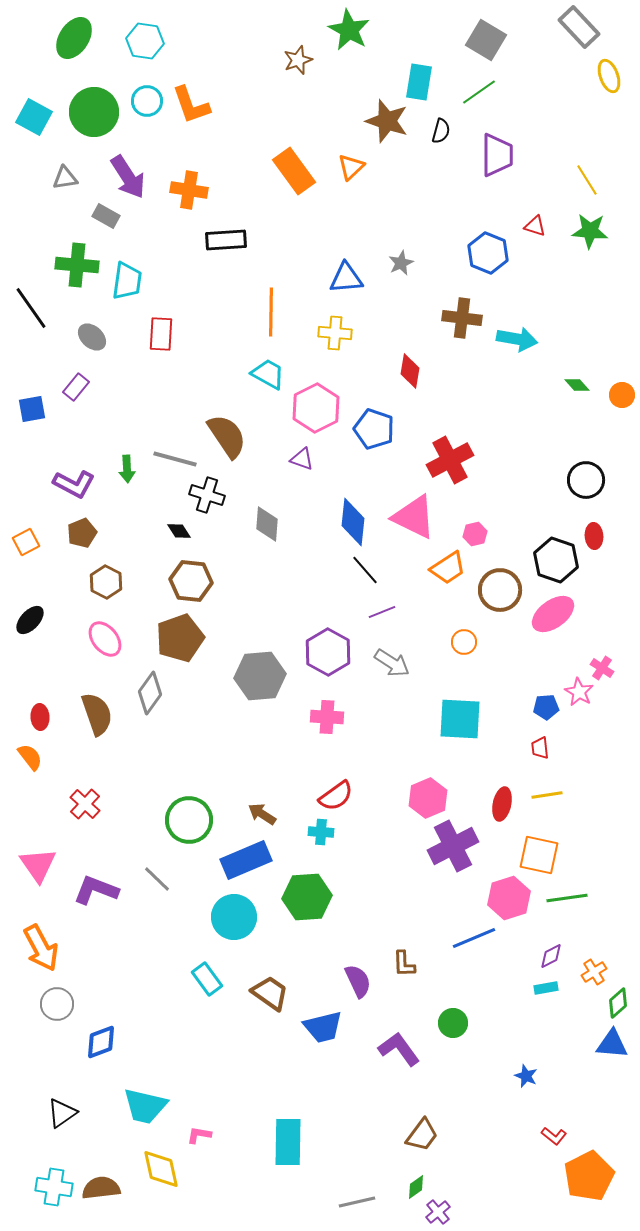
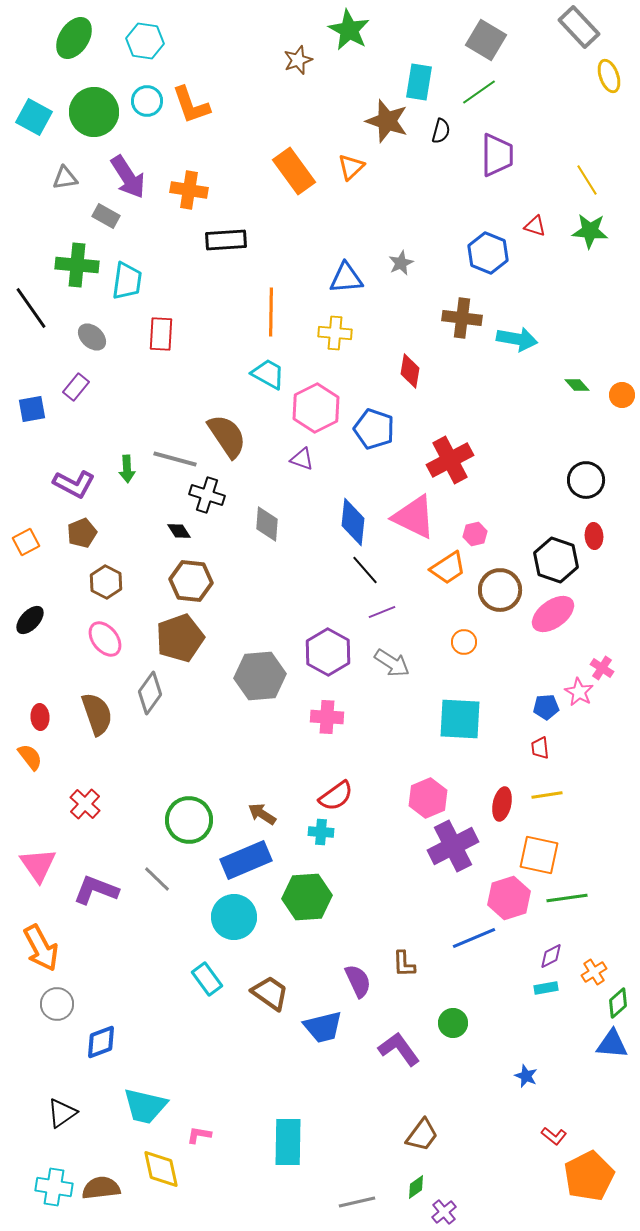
purple cross at (438, 1212): moved 6 px right
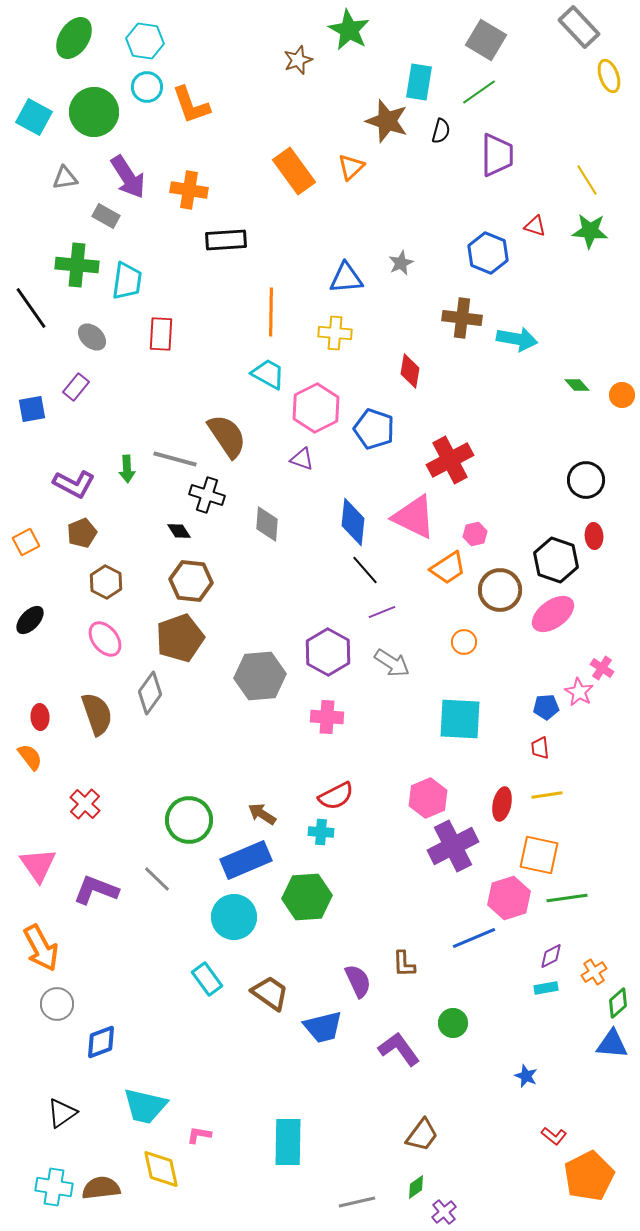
cyan circle at (147, 101): moved 14 px up
red semicircle at (336, 796): rotated 9 degrees clockwise
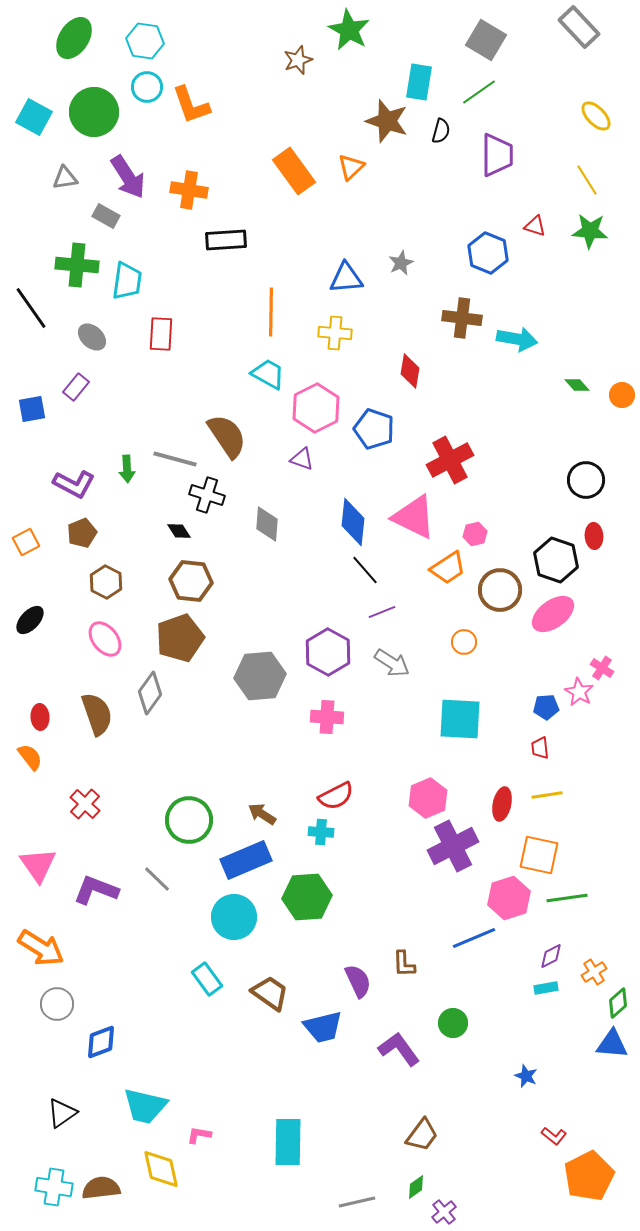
yellow ellipse at (609, 76): moved 13 px left, 40 px down; rotated 24 degrees counterclockwise
orange arrow at (41, 948): rotated 30 degrees counterclockwise
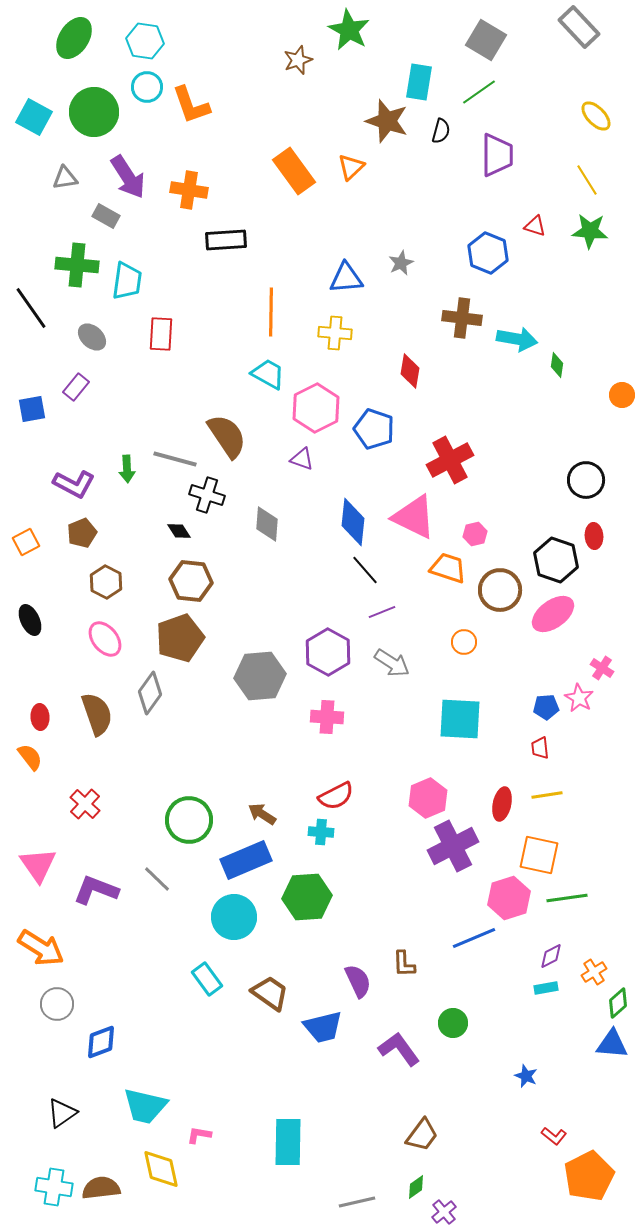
green diamond at (577, 385): moved 20 px left, 20 px up; rotated 50 degrees clockwise
orange trapezoid at (448, 568): rotated 129 degrees counterclockwise
black ellipse at (30, 620): rotated 68 degrees counterclockwise
pink star at (579, 692): moved 6 px down
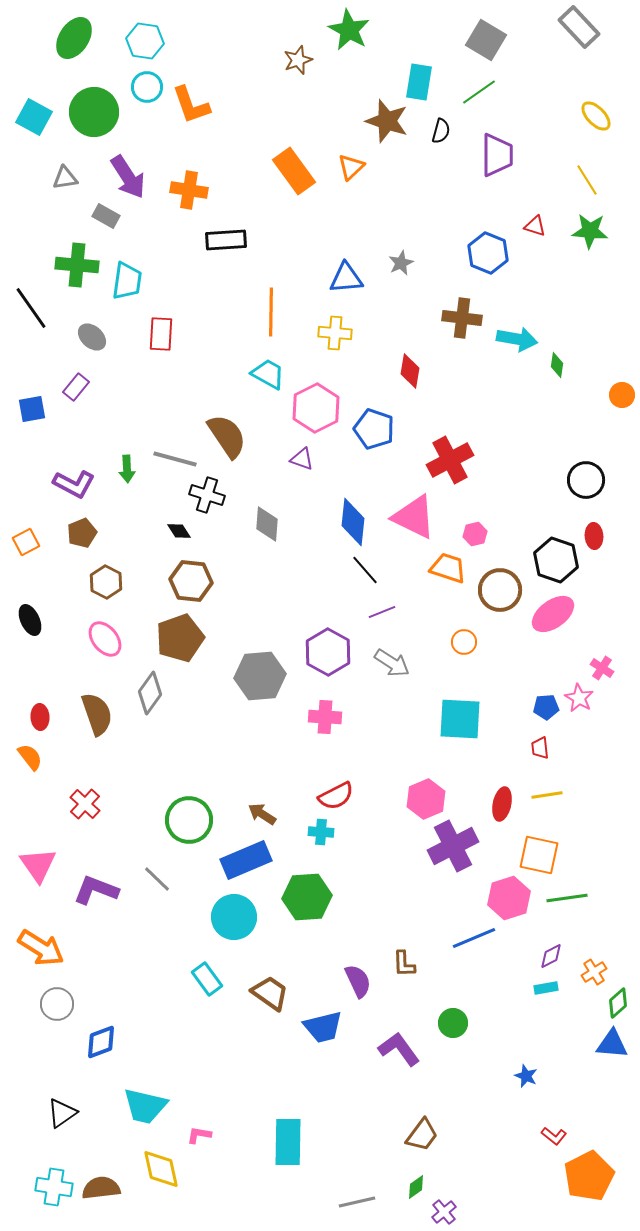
pink cross at (327, 717): moved 2 px left
pink hexagon at (428, 798): moved 2 px left, 1 px down
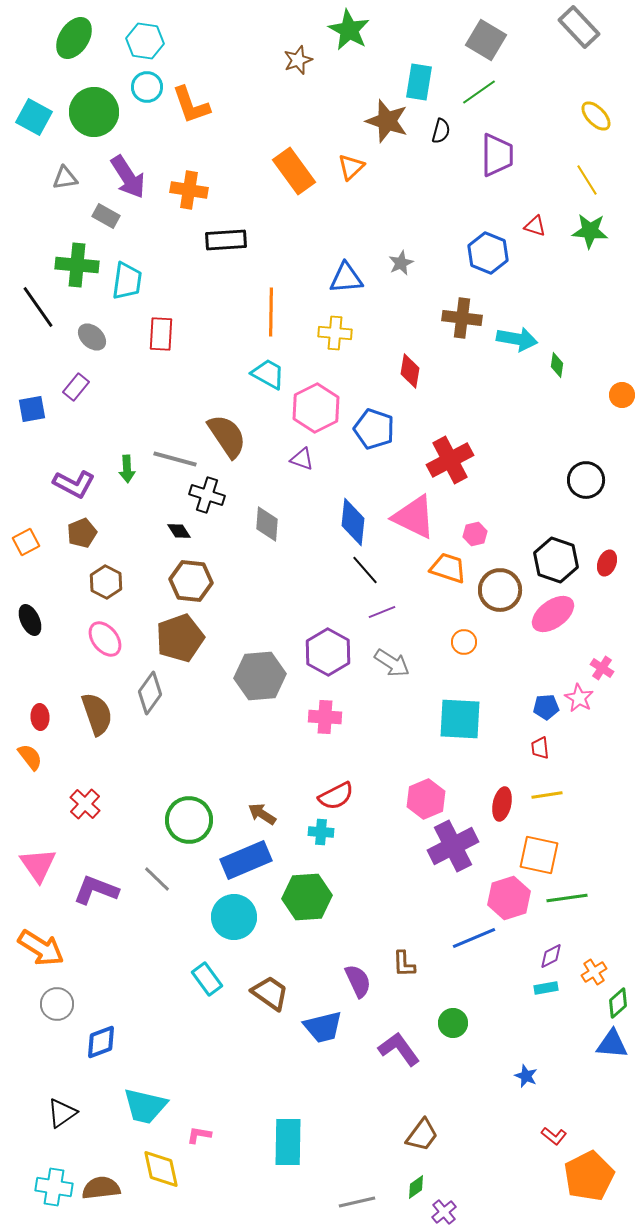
black line at (31, 308): moved 7 px right, 1 px up
red ellipse at (594, 536): moved 13 px right, 27 px down; rotated 25 degrees clockwise
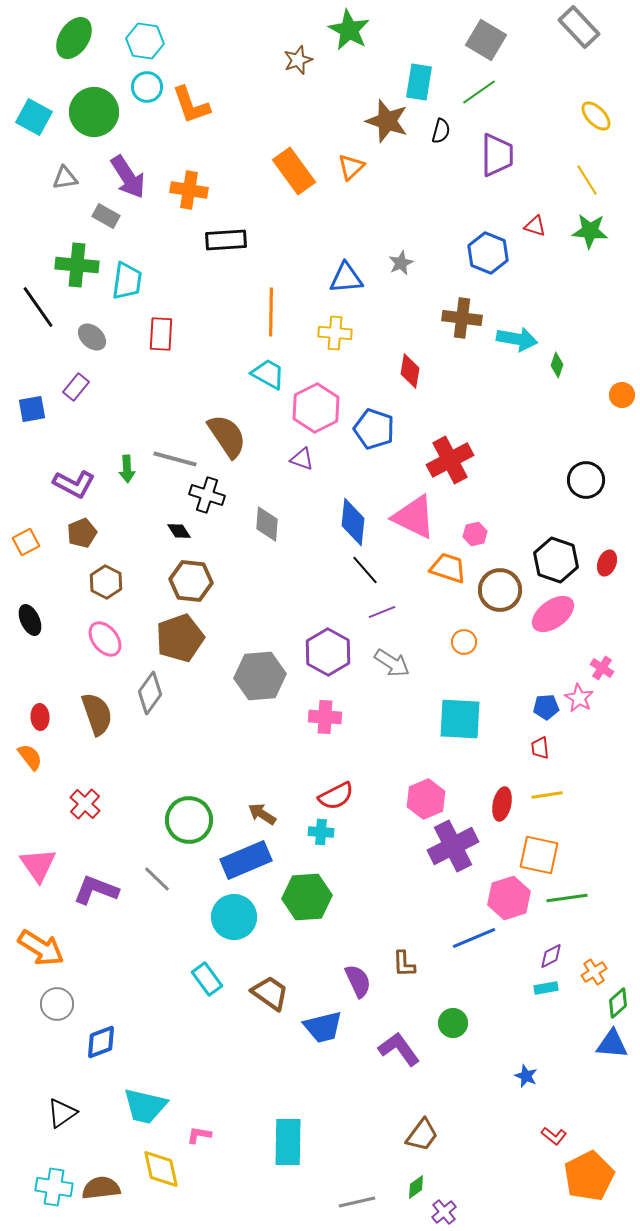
green diamond at (557, 365): rotated 10 degrees clockwise
